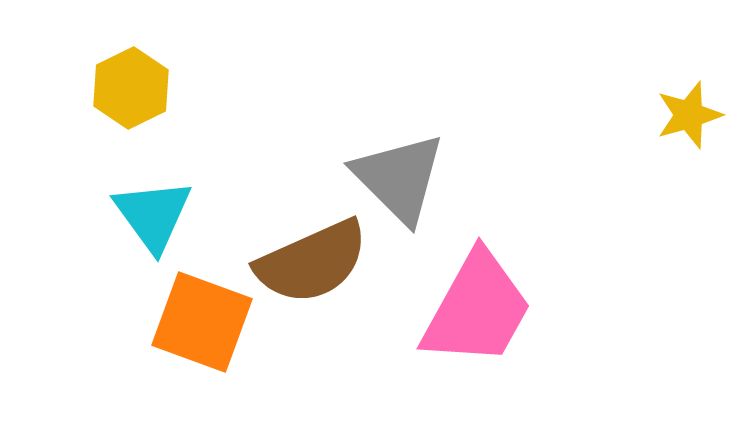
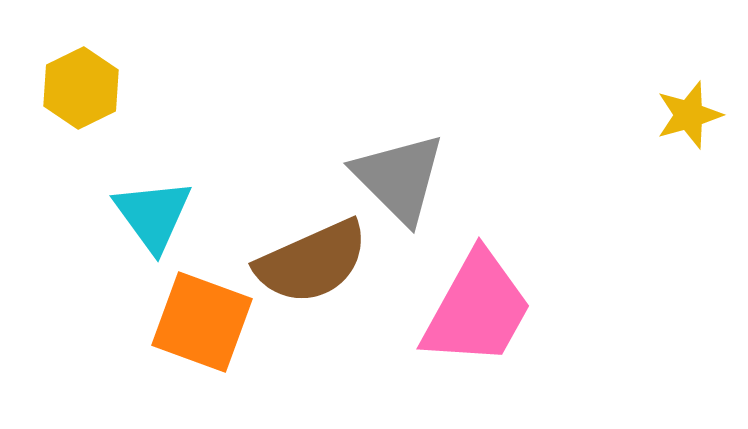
yellow hexagon: moved 50 px left
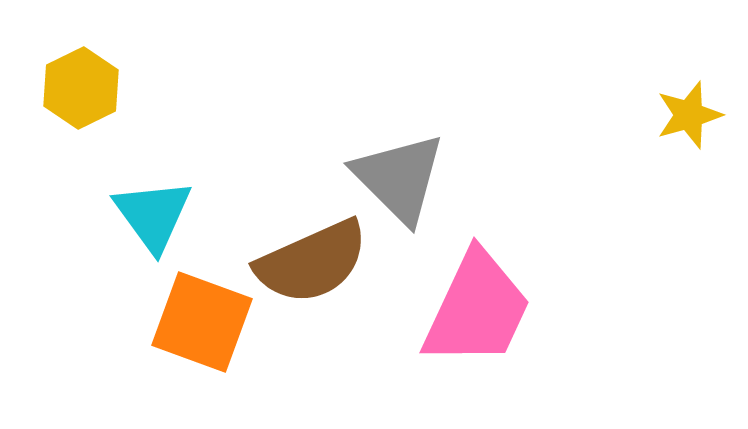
pink trapezoid: rotated 4 degrees counterclockwise
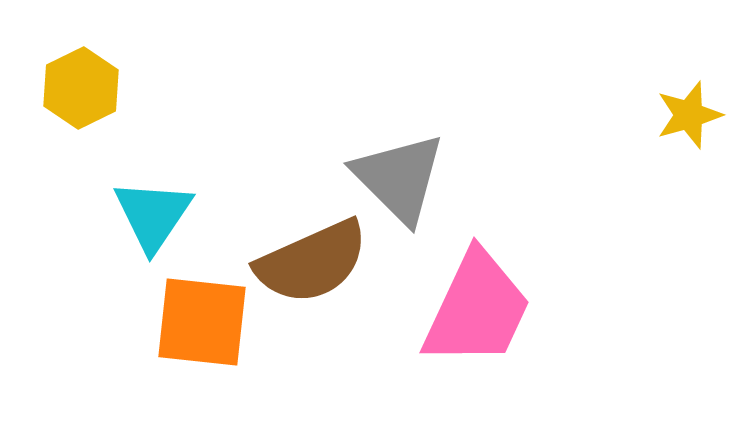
cyan triangle: rotated 10 degrees clockwise
orange square: rotated 14 degrees counterclockwise
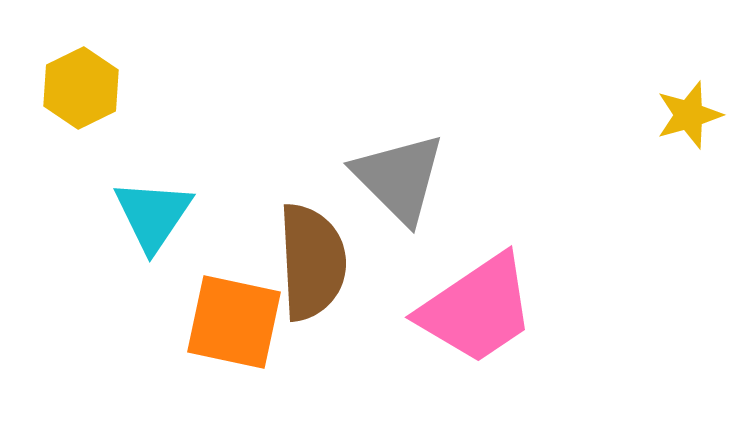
brown semicircle: rotated 69 degrees counterclockwise
pink trapezoid: rotated 31 degrees clockwise
orange square: moved 32 px right; rotated 6 degrees clockwise
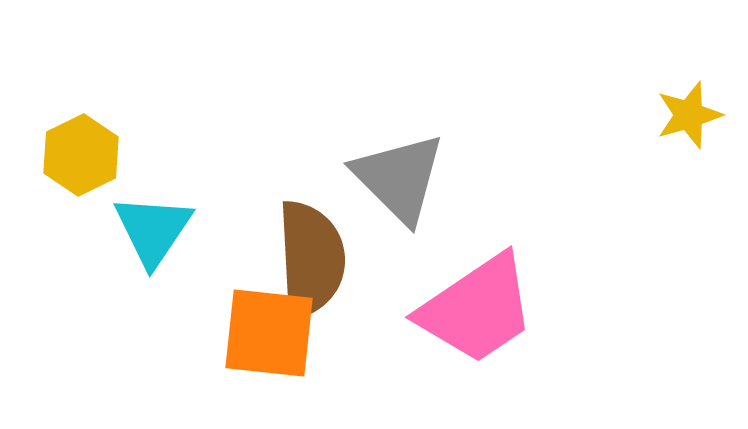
yellow hexagon: moved 67 px down
cyan triangle: moved 15 px down
brown semicircle: moved 1 px left, 3 px up
orange square: moved 35 px right, 11 px down; rotated 6 degrees counterclockwise
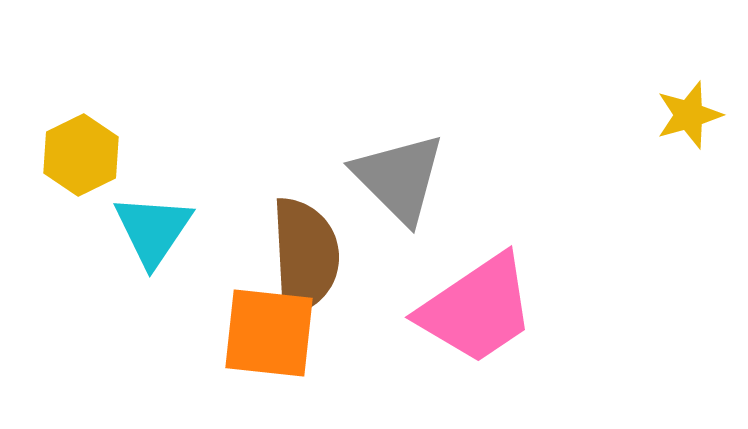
brown semicircle: moved 6 px left, 3 px up
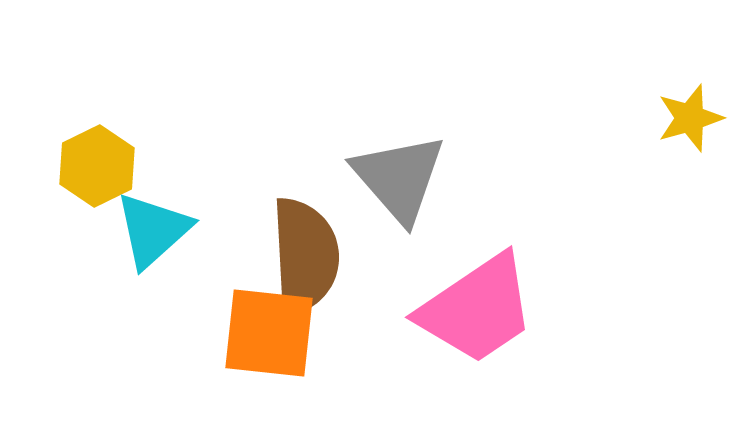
yellow star: moved 1 px right, 3 px down
yellow hexagon: moved 16 px right, 11 px down
gray triangle: rotated 4 degrees clockwise
cyan triangle: rotated 14 degrees clockwise
